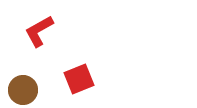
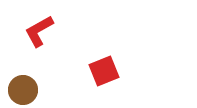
red square: moved 25 px right, 8 px up
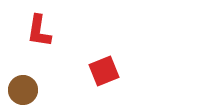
red L-shape: rotated 52 degrees counterclockwise
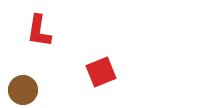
red square: moved 3 px left, 1 px down
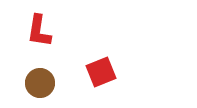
brown circle: moved 17 px right, 7 px up
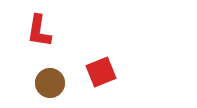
brown circle: moved 10 px right
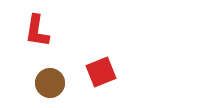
red L-shape: moved 2 px left
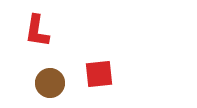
red square: moved 2 px left, 2 px down; rotated 16 degrees clockwise
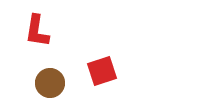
red square: moved 3 px right, 3 px up; rotated 12 degrees counterclockwise
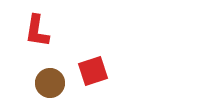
red square: moved 9 px left
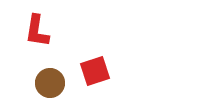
red square: moved 2 px right
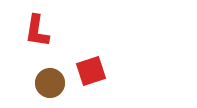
red square: moved 4 px left
